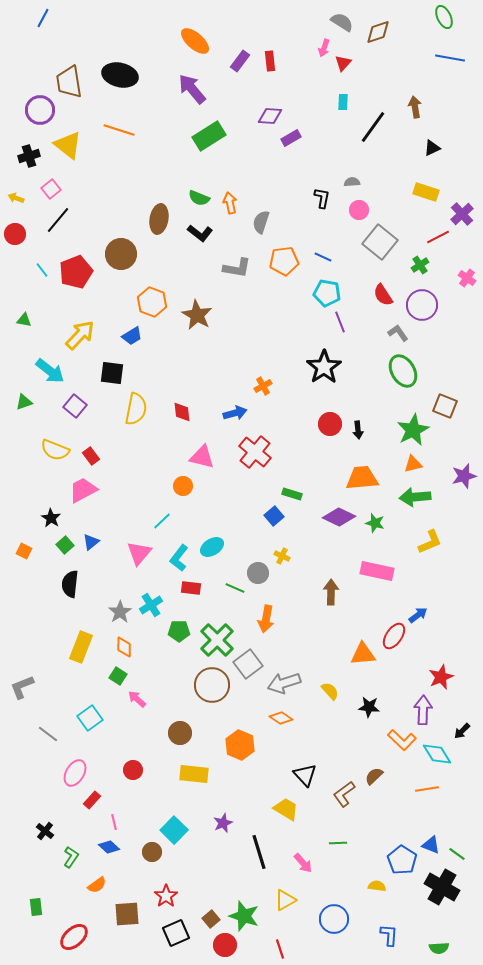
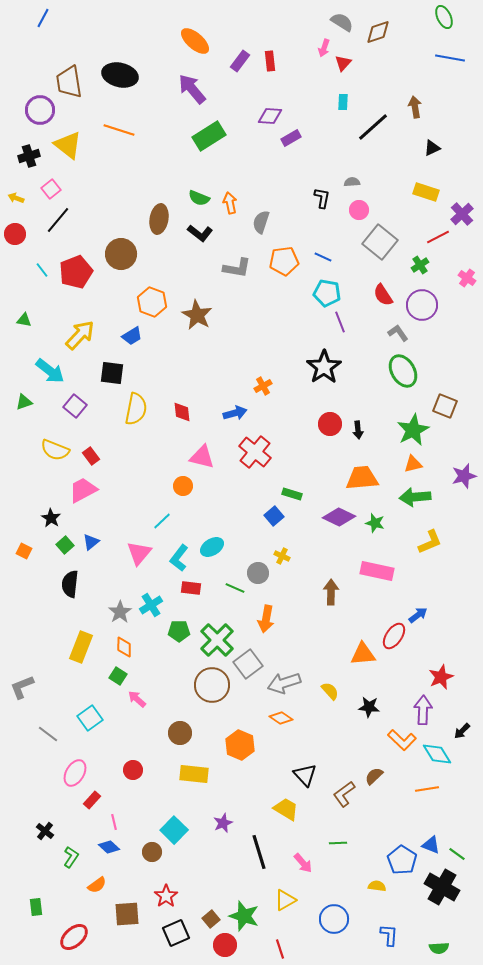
black line at (373, 127): rotated 12 degrees clockwise
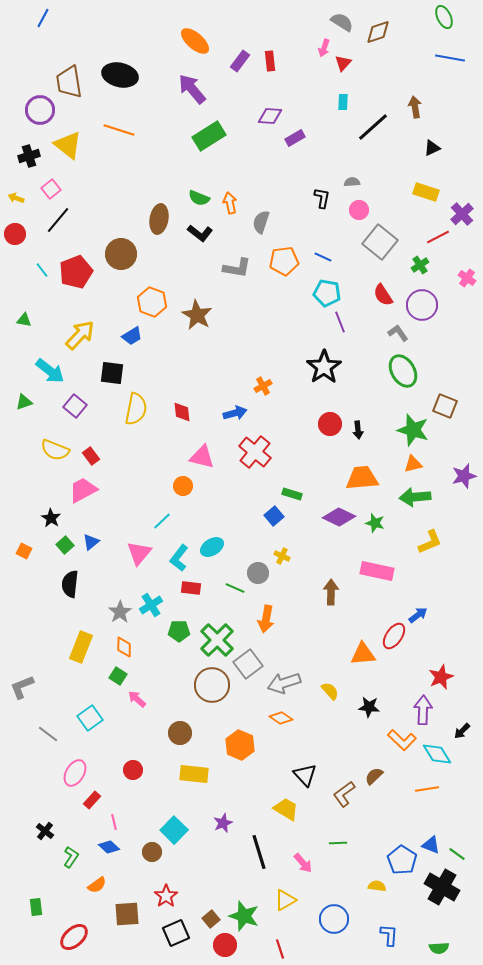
purple rectangle at (291, 138): moved 4 px right
green star at (413, 430): rotated 28 degrees counterclockwise
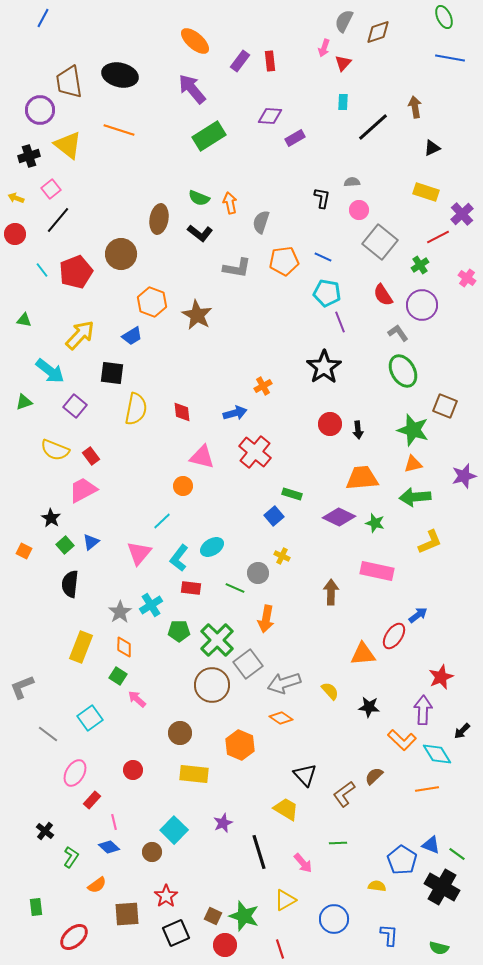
gray semicircle at (342, 22): moved 2 px right, 1 px up; rotated 95 degrees counterclockwise
brown square at (211, 919): moved 2 px right, 3 px up; rotated 24 degrees counterclockwise
green semicircle at (439, 948): rotated 18 degrees clockwise
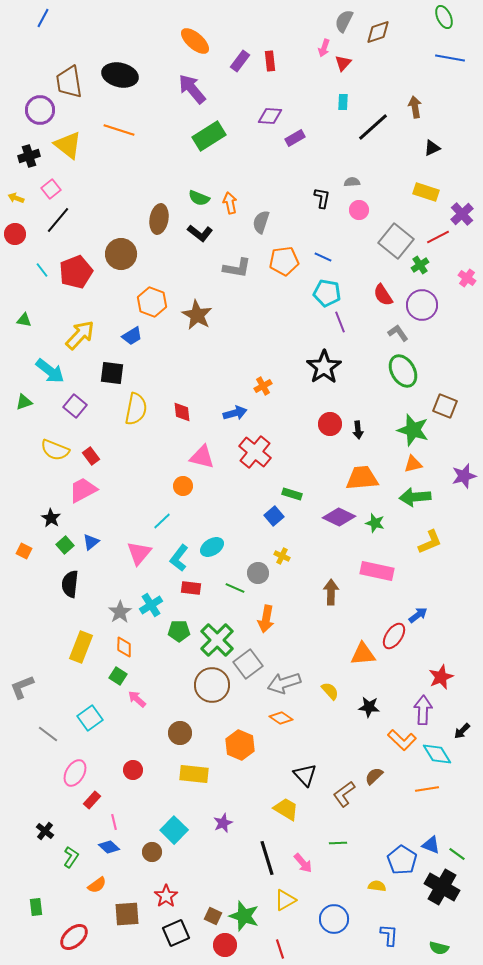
gray square at (380, 242): moved 16 px right, 1 px up
black line at (259, 852): moved 8 px right, 6 px down
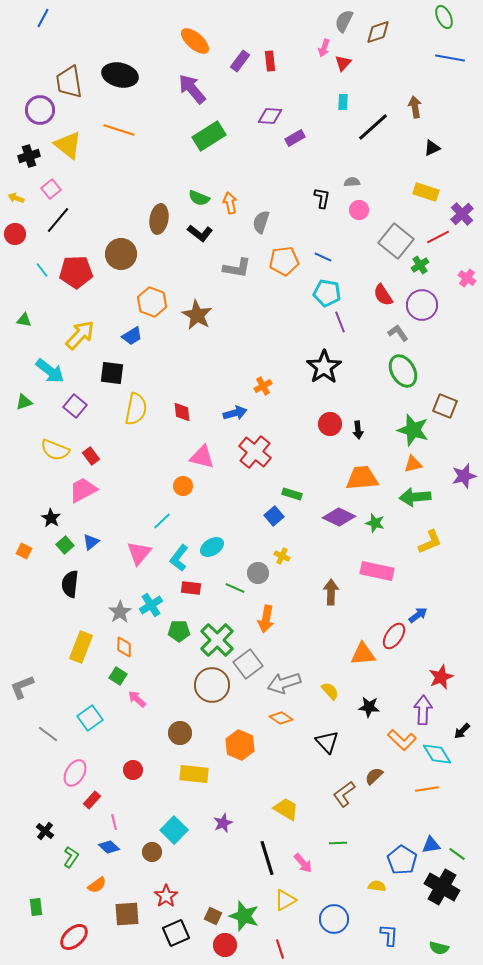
red pentagon at (76, 272): rotated 20 degrees clockwise
black triangle at (305, 775): moved 22 px right, 33 px up
blue triangle at (431, 845): rotated 30 degrees counterclockwise
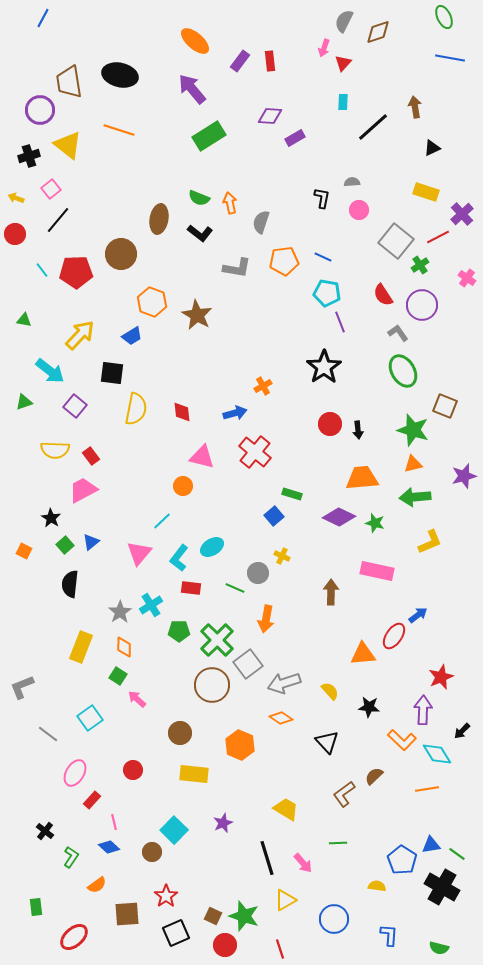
yellow semicircle at (55, 450): rotated 20 degrees counterclockwise
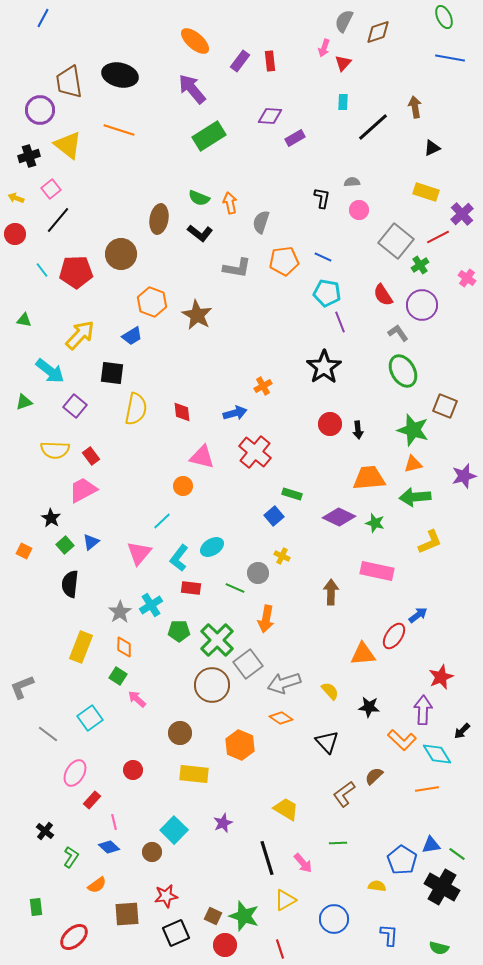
orange trapezoid at (362, 478): moved 7 px right
red star at (166, 896): rotated 25 degrees clockwise
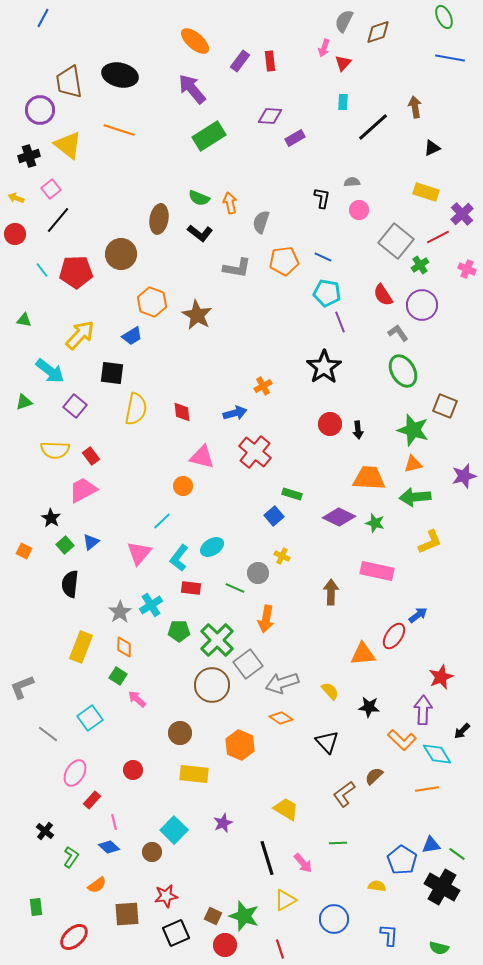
pink cross at (467, 278): moved 9 px up; rotated 12 degrees counterclockwise
orange trapezoid at (369, 478): rotated 8 degrees clockwise
gray arrow at (284, 683): moved 2 px left
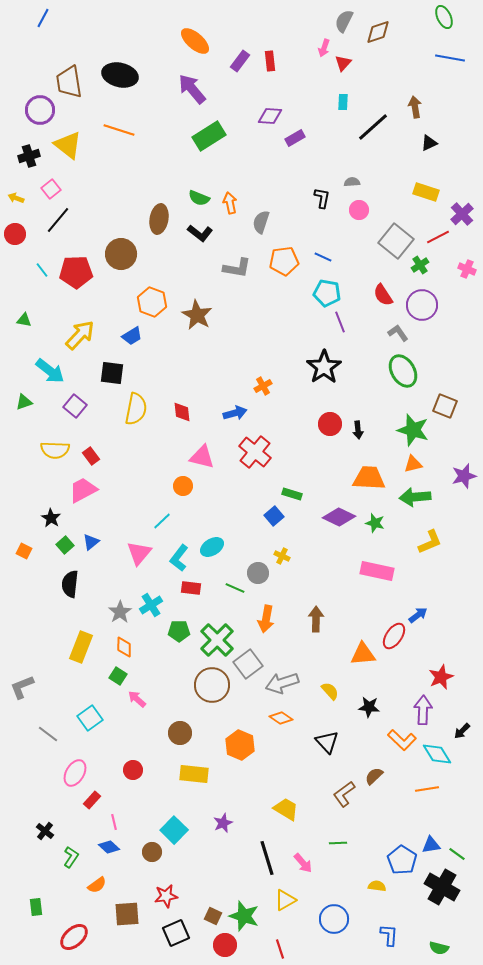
black triangle at (432, 148): moved 3 px left, 5 px up
brown arrow at (331, 592): moved 15 px left, 27 px down
